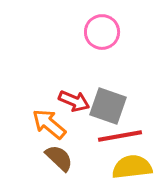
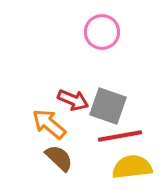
red arrow: moved 1 px left, 1 px up
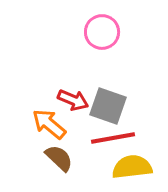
red line: moved 7 px left, 2 px down
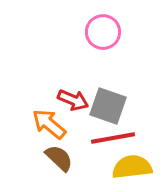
pink circle: moved 1 px right
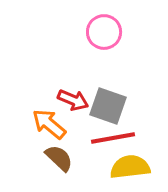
pink circle: moved 1 px right
yellow semicircle: moved 2 px left
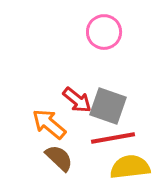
red arrow: moved 4 px right; rotated 16 degrees clockwise
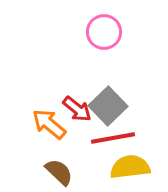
red arrow: moved 9 px down
gray square: rotated 27 degrees clockwise
brown semicircle: moved 14 px down
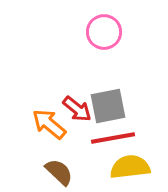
gray square: rotated 33 degrees clockwise
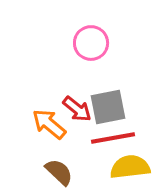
pink circle: moved 13 px left, 11 px down
gray square: moved 1 px down
